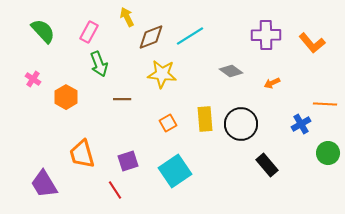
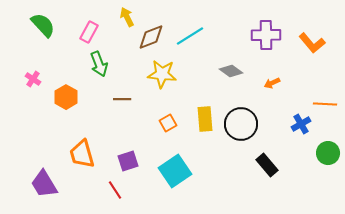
green semicircle: moved 6 px up
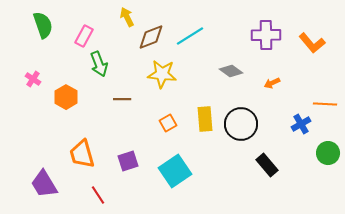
green semicircle: rotated 24 degrees clockwise
pink rectangle: moved 5 px left, 4 px down
red line: moved 17 px left, 5 px down
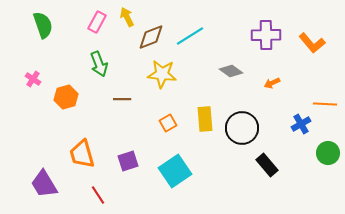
pink rectangle: moved 13 px right, 14 px up
orange hexagon: rotated 15 degrees clockwise
black circle: moved 1 px right, 4 px down
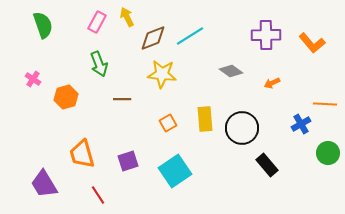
brown diamond: moved 2 px right, 1 px down
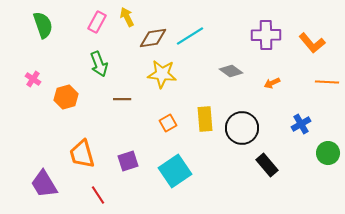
brown diamond: rotated 12 degrees clockwise
orange line: moved 2 px right, 22 px up
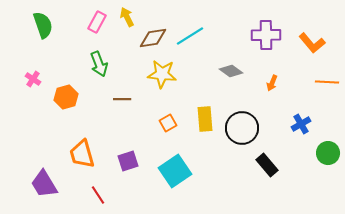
orange arrow: rotated 42 degrees counterclockwise
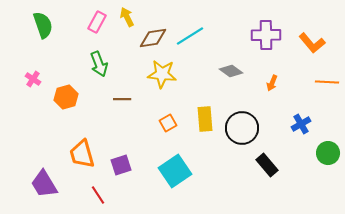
purple square: moved 7 px left, 4 px down
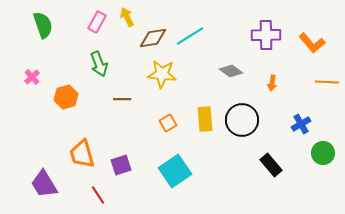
pink cross: moved 1 px left, 2 px up; rotated 14 degrees clockwise
orange arrow: rotated 14 degrees counterclockwise
black circle: moved 8 px up
green circle: moved 5 px left
black rectangle: moved 4 px right
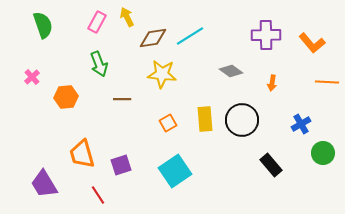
orange hexagon: rotated 10 degrees clockwise
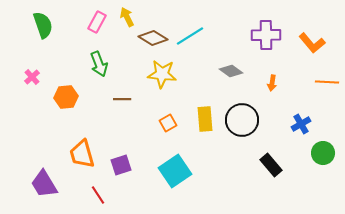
brown diamond: rotated 40 degrees clockwise
